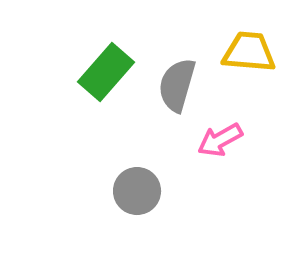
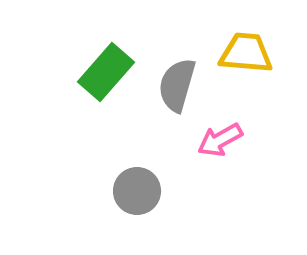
yellow trapezoid: moved 3 px left, 1 px down
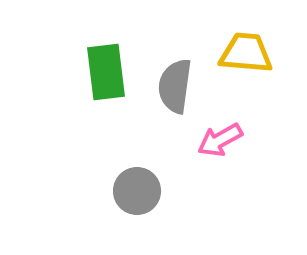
green rectangle: rotated 48 degrees counterclockwise
gray semicircle: moved 2 px left, 1 px down; rotated 8 degrees counterclockwise
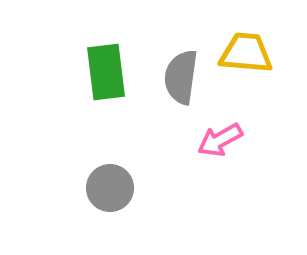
gray semicircle: moved 6 px right, 9 px up
gray circle: moved 27 px left, 3 px up
